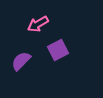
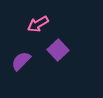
purple square: rotated 15 degrees counterclockwise
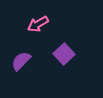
purple square: moved 6 px right, 4 px down
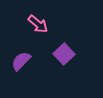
pink arrow: rotated 110 degrees counterclockwise
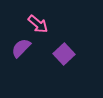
purple semicircle: moved 13 px up
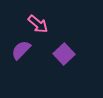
purple semicircle: moved 2 px down
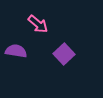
purple semicircle: moved 5 px left, 1 px down; rotated 55 degrees clockwise
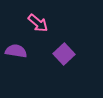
pink arrow: moved 1 px up
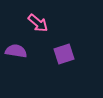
purple square: rotated 25 degrees clockwise
